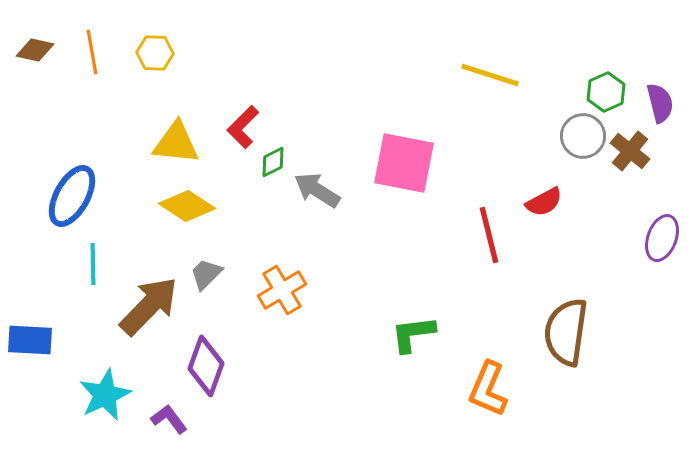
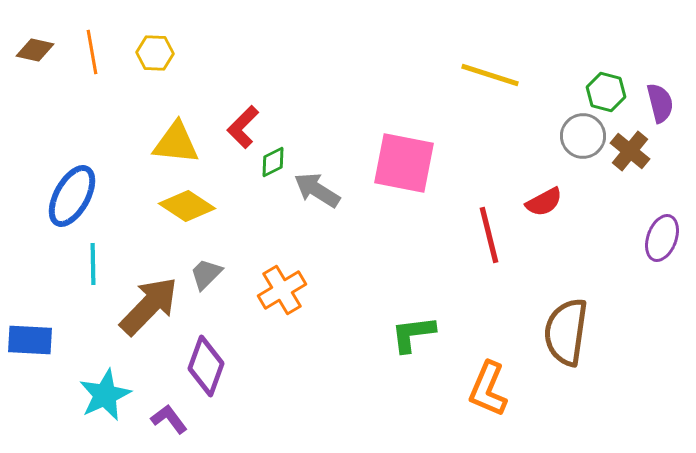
green hexagon: rotated 21 degrees counterclockwise
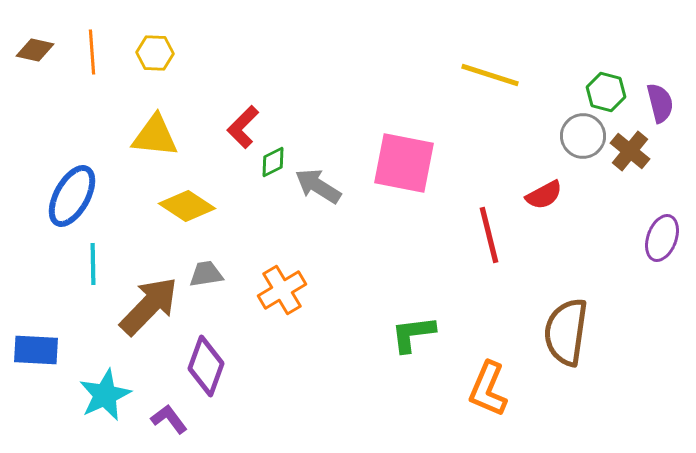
orange line: rotated 6 degrees clockwise
yellow triangle: moved 21 px left, 7 px up
gray arrow: moved 1 px right, 4 px up
red semicircle: moved 7 px up
gray trapezoid: rotated 36 degrees clockwise
blue rectangle: moved 6 px right, 10 px down
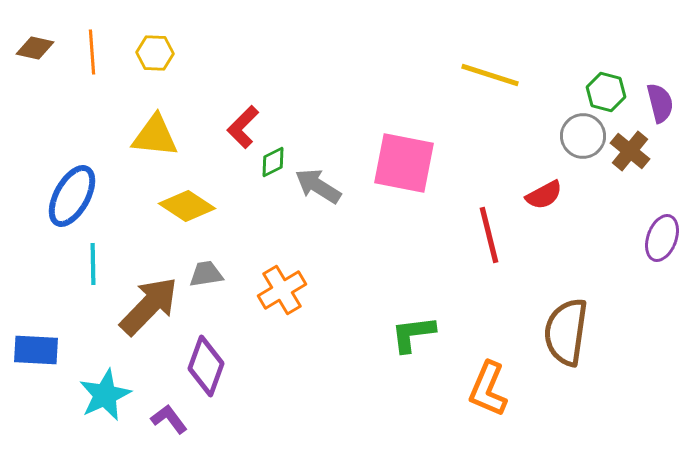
brown diamond: moved 2 px up
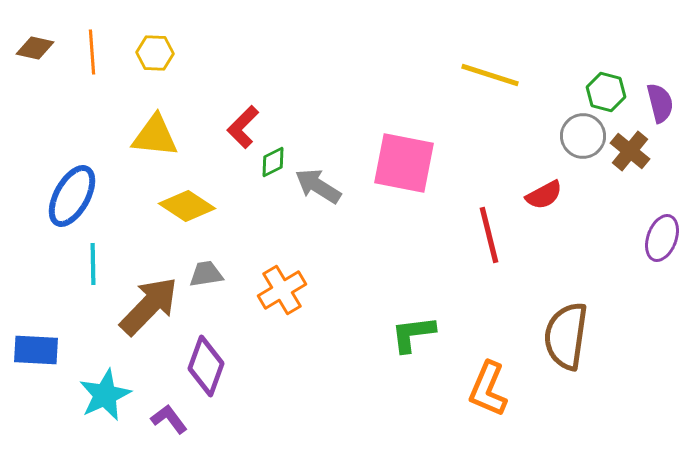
brown semicircle: moved 4 px down
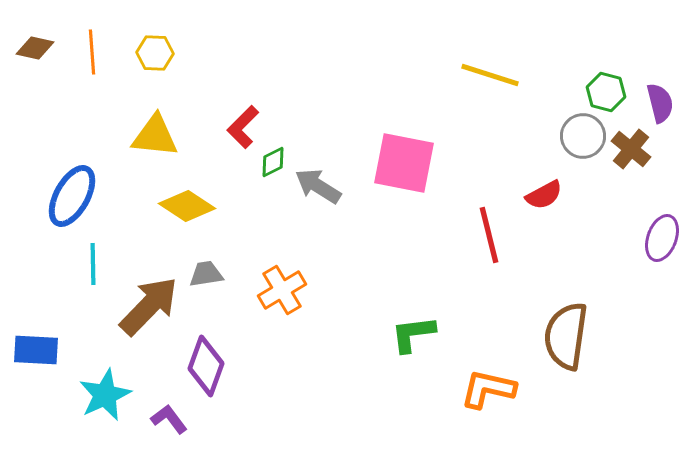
brown cross: moved 1 px right, 2 px up
orange L-shape: rotated 80 degrees clockwise
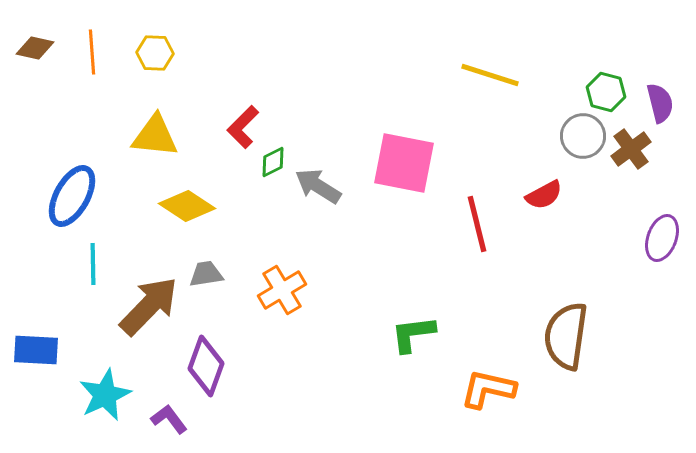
brown cross: rotated 15 degrees clockwise
red line: moved 12 px left, 11 px up
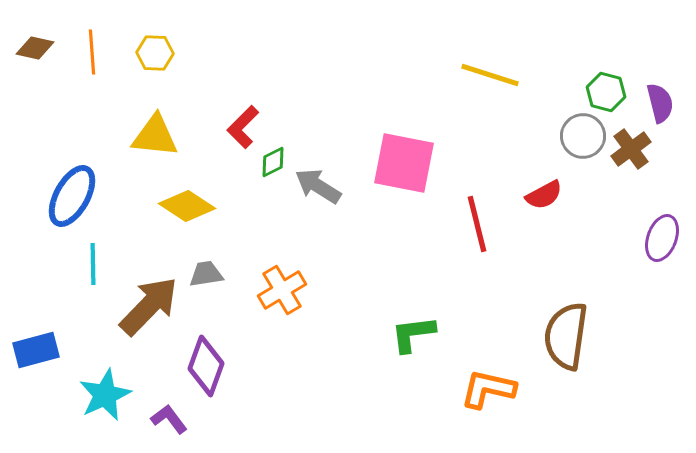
blue rectangle: rotated 18 degrees counterclockwise
